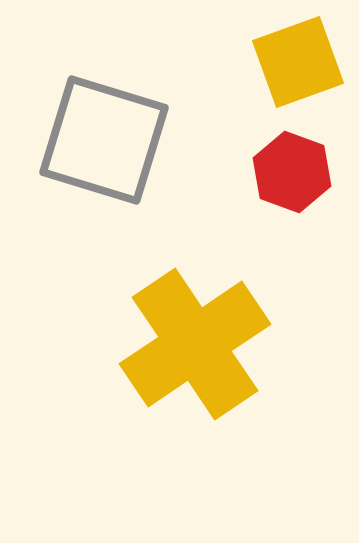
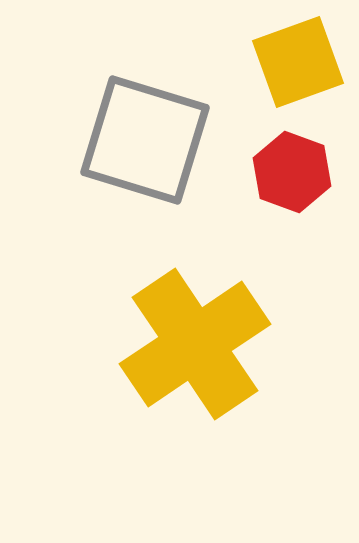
gray square: moved 41 px right
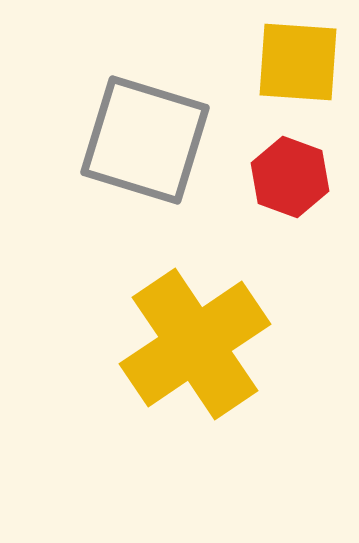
yellow square: rotated 24 degrees clockwise
red hexagon: moved 2 px left, 5 px down
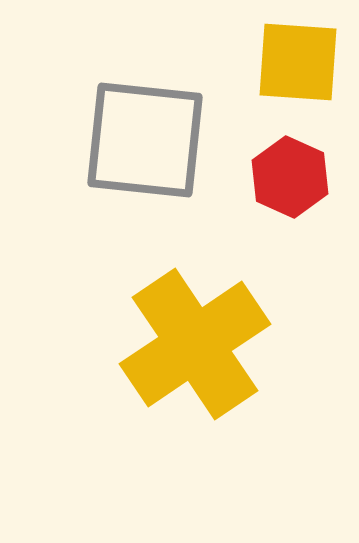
gray square: rotated 11 degrees counterclockwise
red hexagon: rotated 4 degrees clockwise
